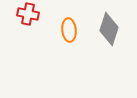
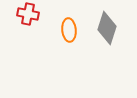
gray diamond: moved 2 px left, 1 px up
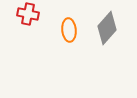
gray diamond: rotated 24 degrees clockwise
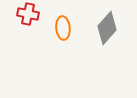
orange ellipse: moved 6 px left, 2 px up
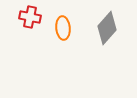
red cross: moved 2 px right, 3 px down
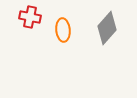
orange ellipse: moved 2 px down
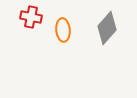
red cross: moved 1 px right
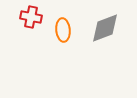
gray diamond: moved 2 px left; rotated 28 degrees clockwise
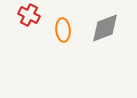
red cross: moved 2 px left, 2 px up; rotated 15 degrees clockwise
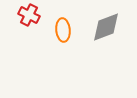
gray diamond: moved 1 px right, 1 px up
